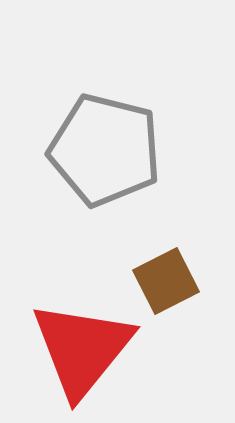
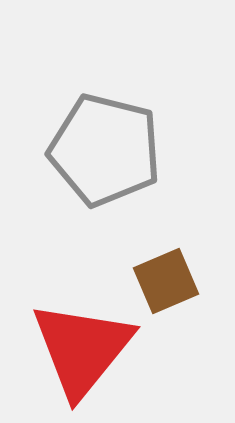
brown square: rotated 4 degrees clockwise
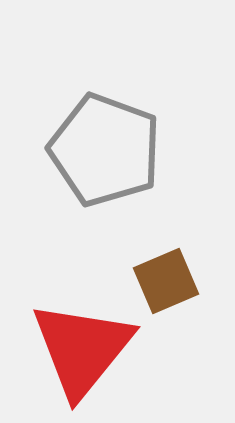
gray pentagon: rotated 6 degrees clockwise
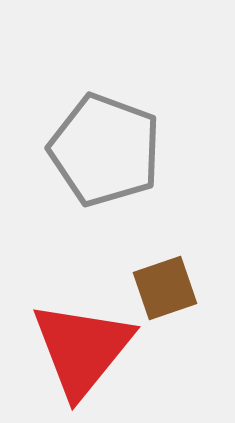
brown square: moved 1 px left, 7 px down; rotated 4 degrees clockwise
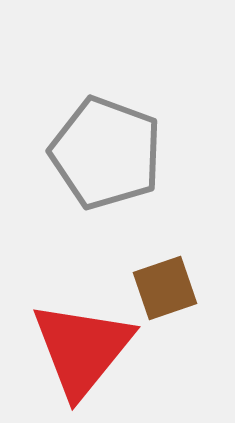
gray pentagon: moved 1 px right, 3 px down
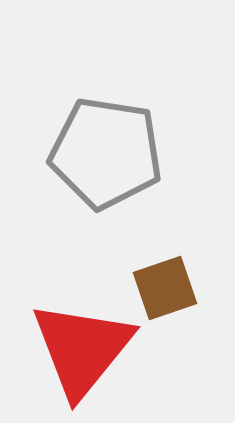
gray pentagon: rotated 11 degrees counterclockwise
